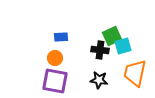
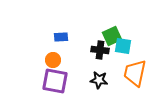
cyan square: rotated 24 degrees clockwise
orange circle: moved 2 px left, 2 px down
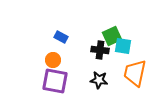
blue rectangle: rotated 32 degrees clockwise
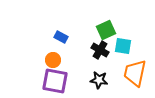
green square: moved 6 px left, 6 px up
black cross: rotated 24 degrees clockwise
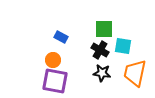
green square: moved 2 px left, 1 px up; rotated 24 degrees clockwise
black star: moved 3 px right, 7 px up
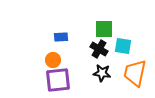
blue rectangle: rotated 32 degrees counterclockwise
black cross: moved 1 px left, 1 px up
purple square: moved 3 px right, 1 px up; rotated 16 degrees counterclockwise
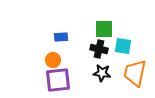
black cross: rotated 18 degrees counterclockwise
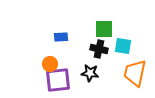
orange circle: moved 3 px left, 4 px down
black star: moved 12 px left
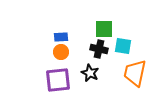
orange circle: moved 11 px right, 12 px up
black star: rotated 18 degrees clockwise
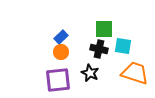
blue rectangle: rotated 40 degrees counterclockwise
orange trapezoid: rotated 96 degrees clockwise
